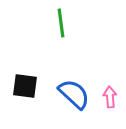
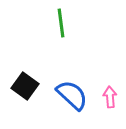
black square: rotated 28 degrees clockwise
blue semicircle: moved 2 px left, 1 px down
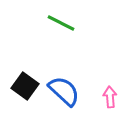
green line: rotated 56 degrees counterclockwise
blue semicircle: moved 8 px left, 4 px up
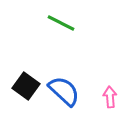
black square: moved 1 px right
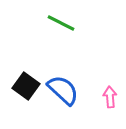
blue semicircle: moved 1 px left, 1 px up
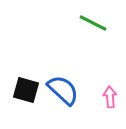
green line: moved 32 px right
black square: moved 4 px down; rotated 20 degrees counterclockwise
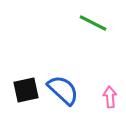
black square: rotated 28 degrees counterclockwise
